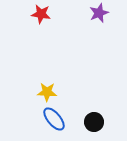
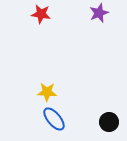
black circle: moved 15 px right
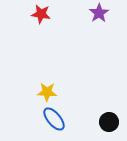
purple star: rotated 12 degrees counterclockwise
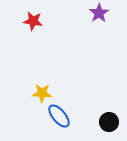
red star: moved 8 px left, 7 px down
yellow star: moved 5 px left, 1 px down
blue ellipse: moved 5 px right, 3 px up
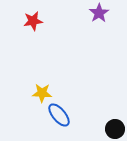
red star: rotated 18 degrees counterclockwise
blue ellipse: moved 1 px up
black circle: moved 6 px right, 7 px down
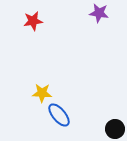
purple star: rotated 30 degrees counterclockwise
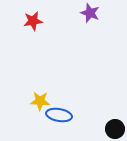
purple star: moved 9 px left; rotated 12 degrees clockwise
yellow star: moved 2 px left, 8 px down
blue ellipse: rotated 40 degrees counterclockwise
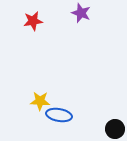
purple star: moved 9 px left
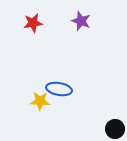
purple star: moved 8 px down
red star: moved 2 px down
blue ellipse: moved 26 px up
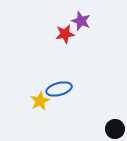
red star: moved 32 px right, 11 px down
blue ellipse: rotated 25 degrees counterclockwise
yellow star: rotated 30 degrees counterclockwise
